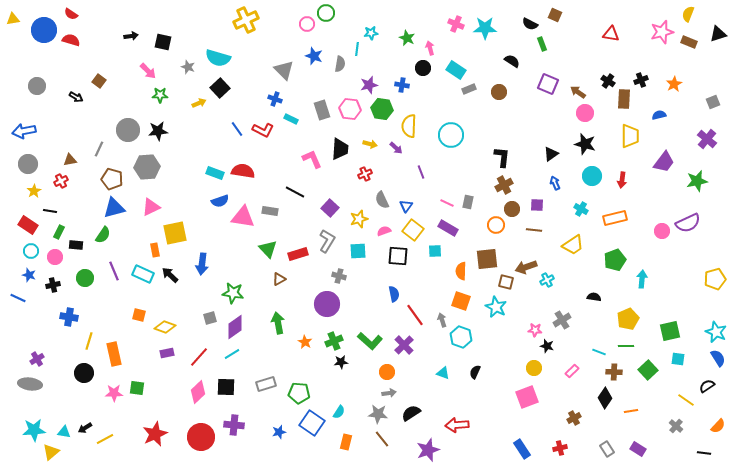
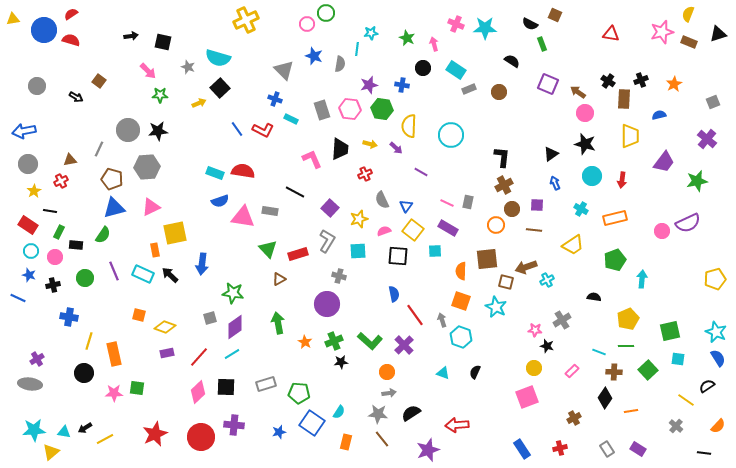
red semicircle at (71, 14): rotated 112 degrees clockwise
pink arrow at (430, 48): moved 4 px right, 4 px up
purple line at (421, 172): rotated 40 degrees counterclockwise
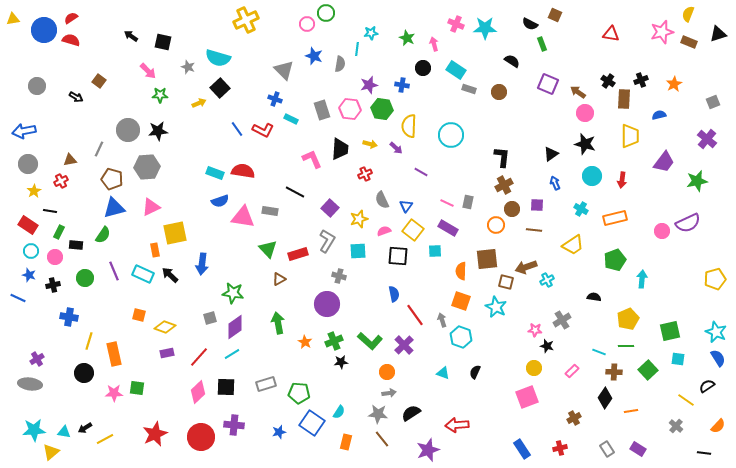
red semicircle at (71, 14): moved 4 px down
black arrow at (131, 36): rotated 136 degrees counterclockwise
gray rectangle at (469, 89): rotated 40 degrees clockwise
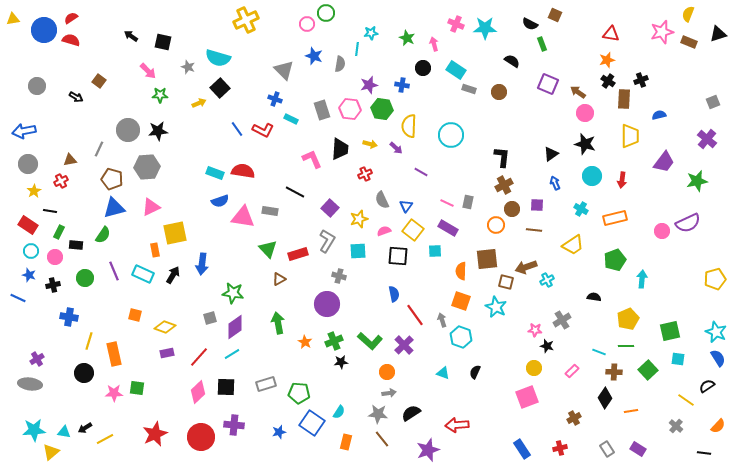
orange star at (674, 84): moved 67 px left, 24 px up; rotated 14 degrees clockwise
black arrow at (170, 275): moved 3 px right; rotated 78 degrees clockwise
orange square at (139, 315): moved 4 px left
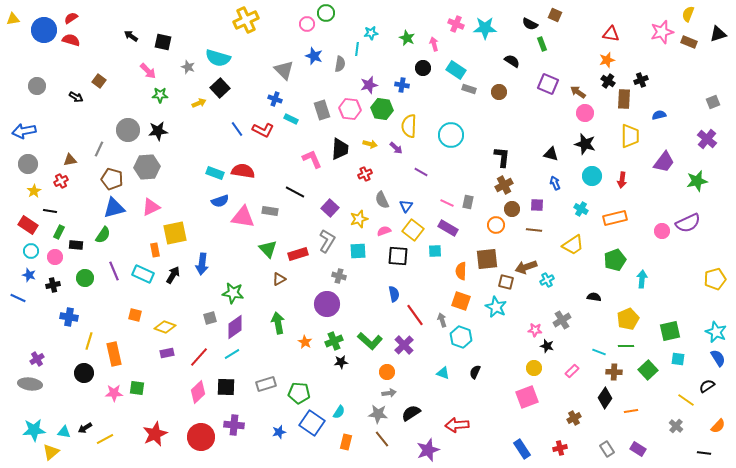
black triangle at (551, 154): rotated 49 degrees clockwise
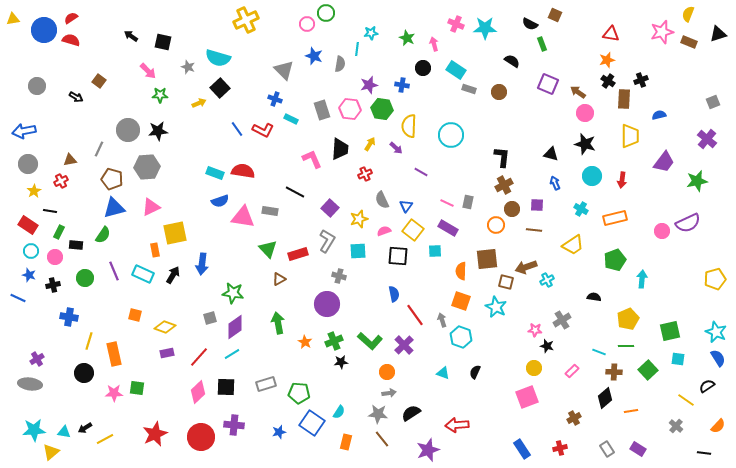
yellow arrow at (370, 144): rotated 72 degrees counterclockwise
black diamond at (605, 398): rotated 15 degrees clockwise
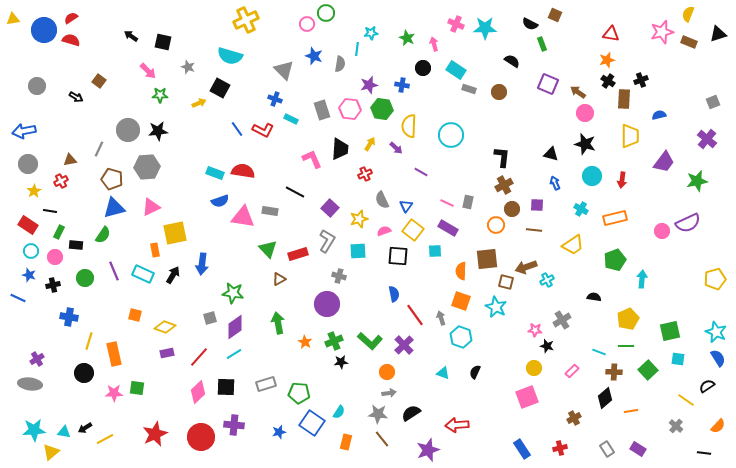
cyan semicircle at (218, 58): moved 12 px right, 2 px up
black square at (220, 88): rotated 18 degrees counterclockwise
gray arrow at (442, 320): moved 1 px left, 2 px up
cyan line at (232, 354): moved 2 px right
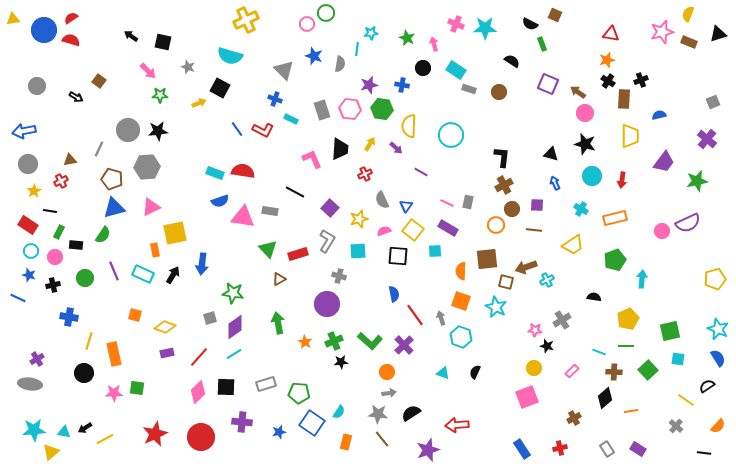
cyan star at (716, 332): moved 2 px right, 3 px up
purple cross at (234, 425): moved 8 px right, 3 px up
